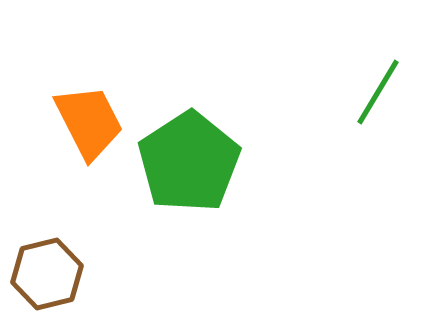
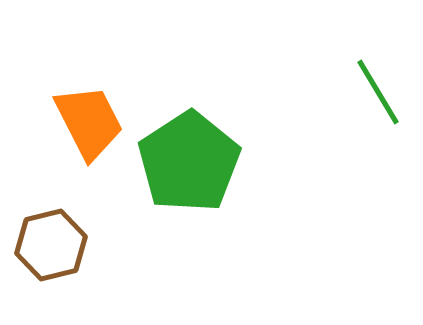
green line: rotated 62 degrees counterclockwise
brown hexagon: moved 4 px right, 29 px up
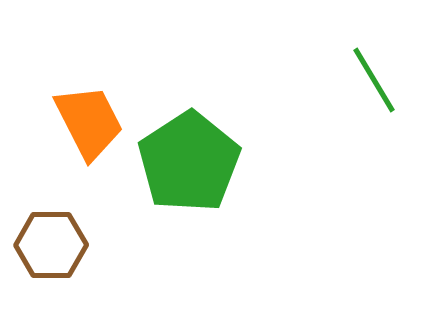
green line: moved 4 px left, 12 px up
brown hexagon: rotated 14 degrees clockwise
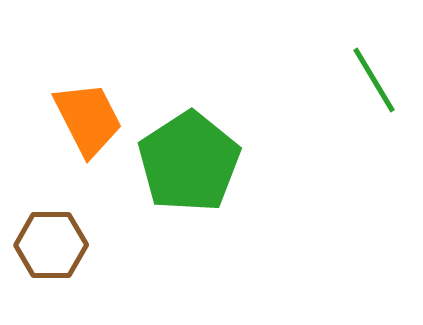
orange trapezoid: moved 1 px left, 3 px up
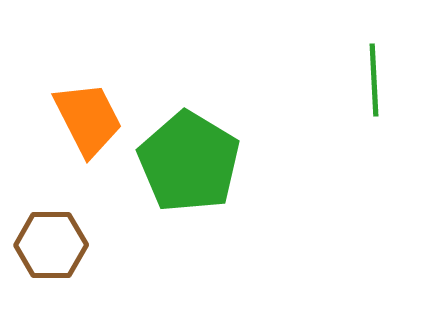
green line: rotated 28 degrees clockwise
green pentagon: rotated 8 degrees counterclockwise
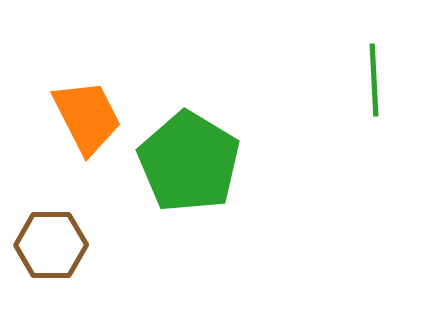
orange trapezoid: moved 1 px left, 2 px up
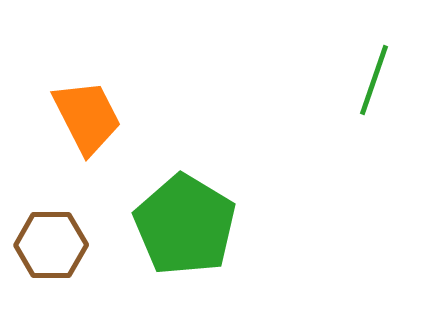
green line: rotated 22 degrees clockwise
green pentagon: moved 4 px left, 63 px down
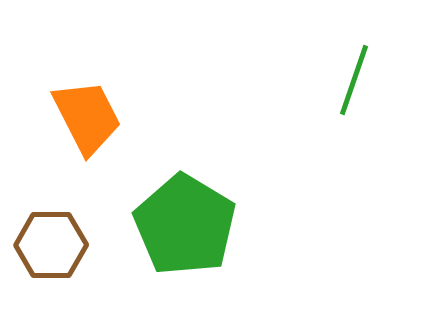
green line: moved 20 px left
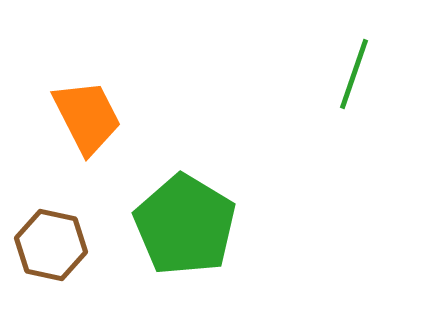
green line: moved 6 px up
brown hexagon: rotated 12 degrees clockwise
